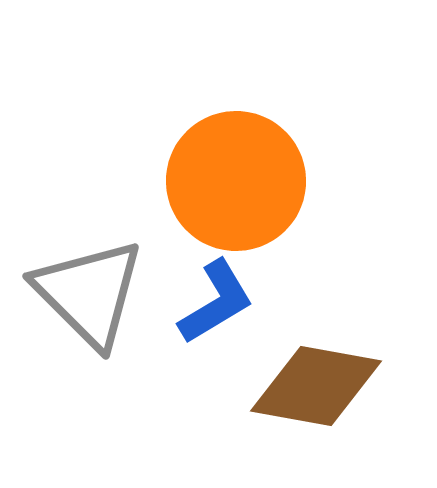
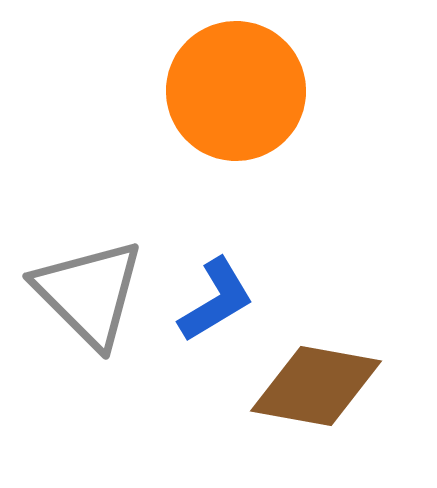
orange circle: moved 90 px up
blue L-shape: moved 2 px up
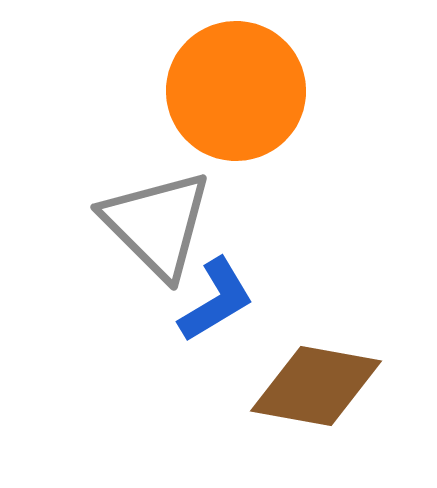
gray triangle: moved 68 px right, 69 px up
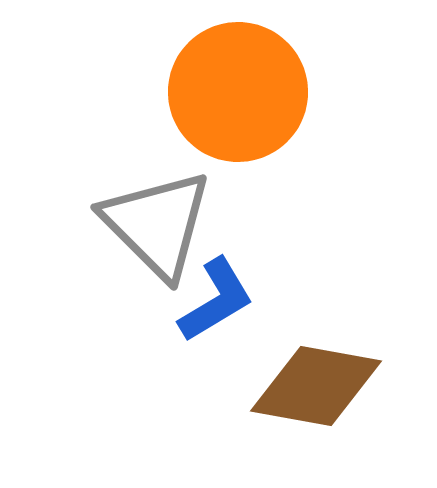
orange circle: moved 2 px right, 1 px down
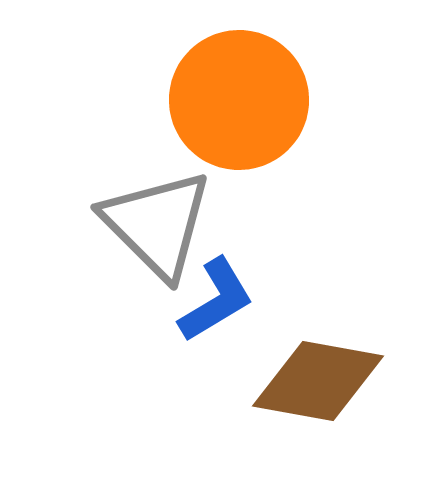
orange circle: moved 1 px right, 8 px down
brown diamond: moved 2 px right, 5 px up
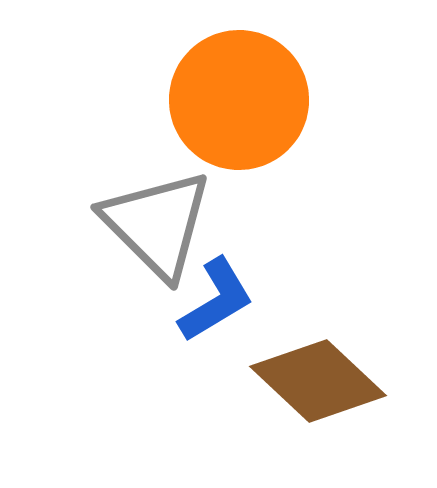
brown diamond: rotated 33 degrees clockwise
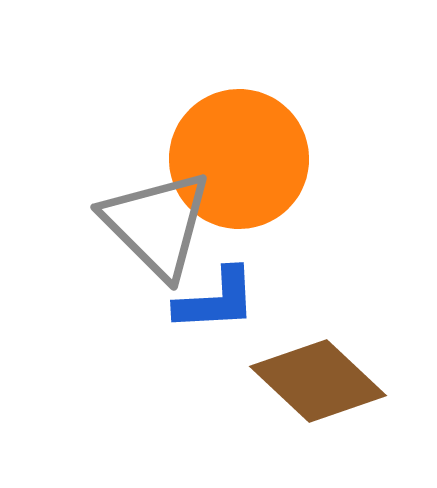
orange circle: moved 59 px down
blue L-shape: rotated 28 degrees clockwise
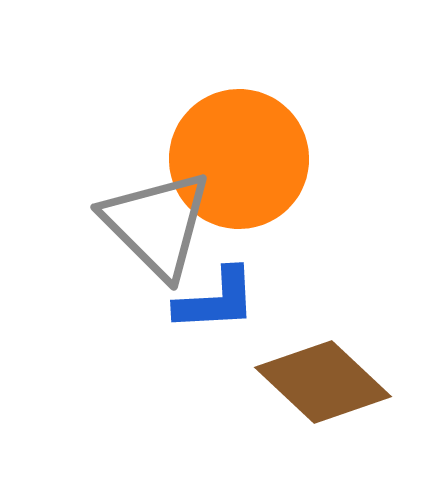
brown diamond: moved 5 px right, 1 px down
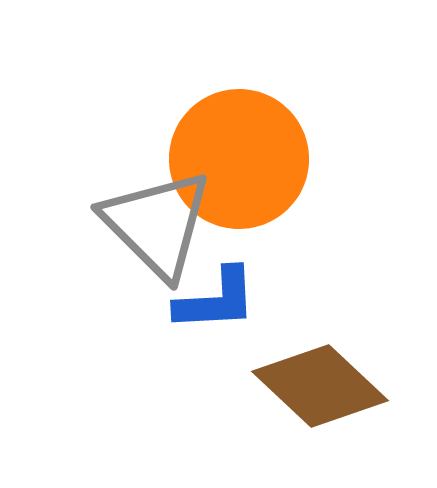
brown diamond: moved 3 px left, 4 px down
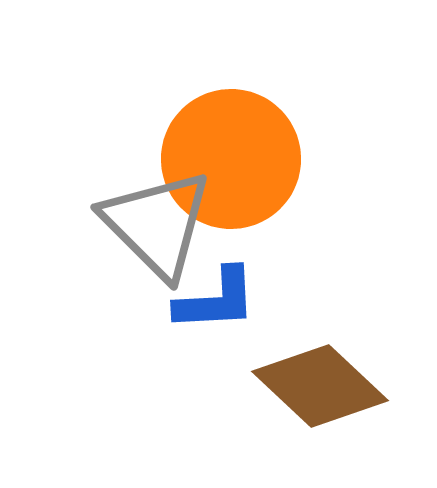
orange circle: moved 8 px left
